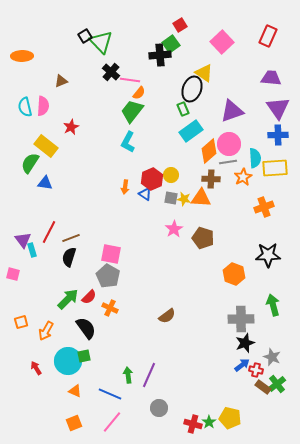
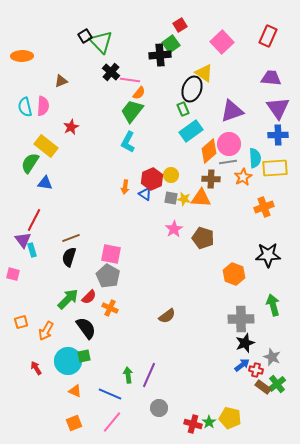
red line at (49, 232): moved 15 px left, 12 px up
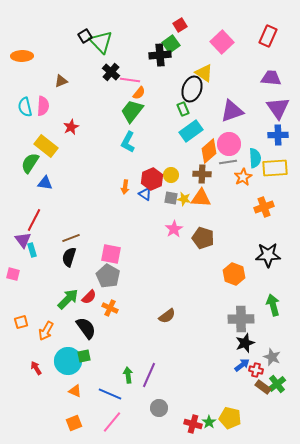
brown cross at (211, 179): moved 9 px left, 5 px up
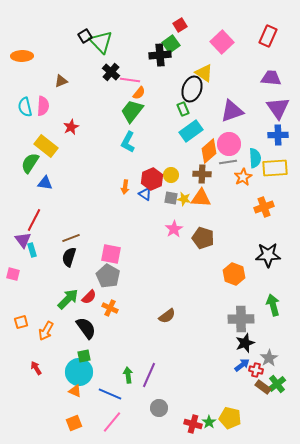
gray star at (272, 357): moved 3 px left, 1 px down; rotated 18 degrees clockwise
cyan circle at (68, 361): moved 11 px right, 11 px down
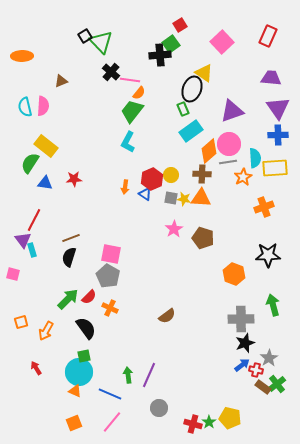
red star at (71, 127): moved 3 px right, 52 px down; rotated 21 degrees clockwise
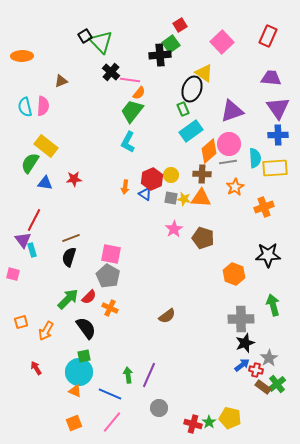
orange star at (243, 177): moved 8 px left, 10 px down
